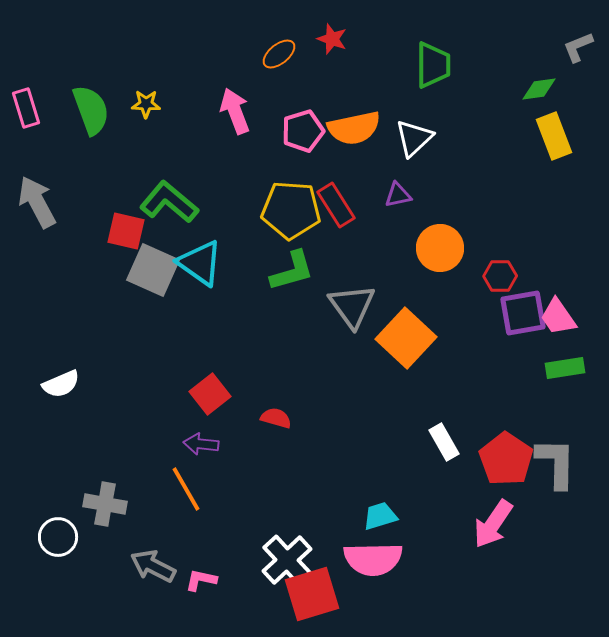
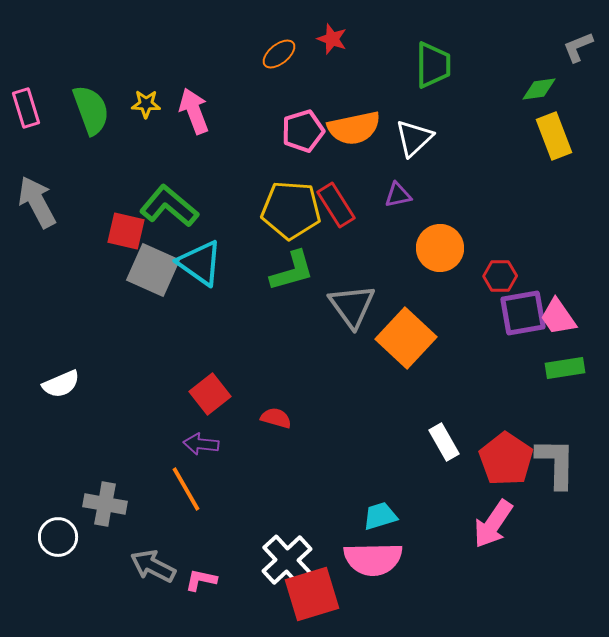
pink arrow at (235, 111): moved 41 px left
green L-shape at (169, 202): moved 4 px down
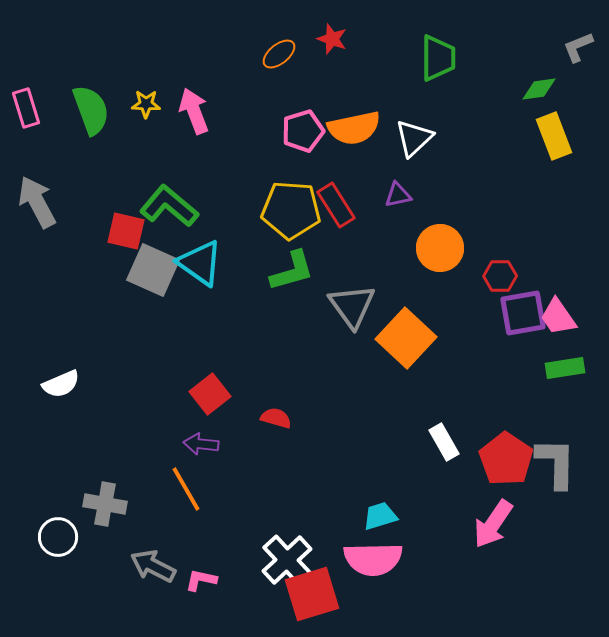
green trapezoid at (433, 65): moved 5 px right, 7 px up
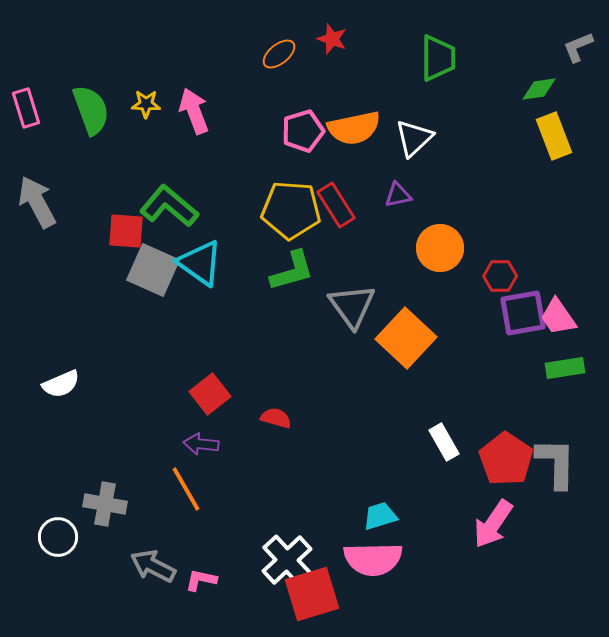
red square at (126, 231): rotated 9 degrees counterclockwise
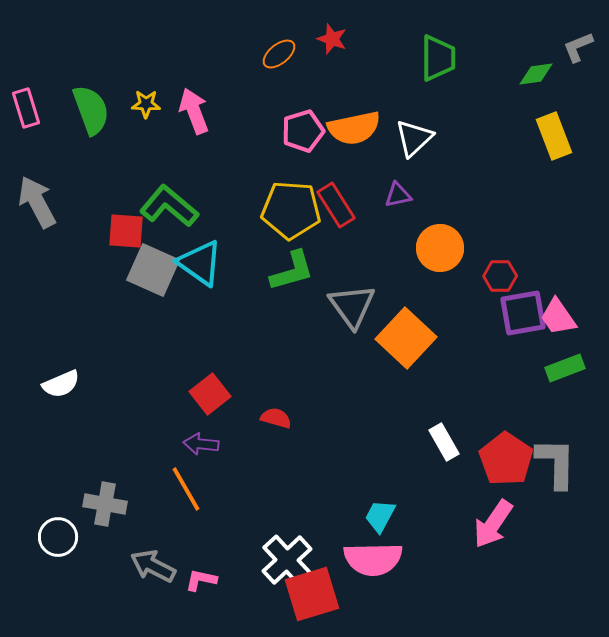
green diamond at (539, 89): moved 3 px left, 15 px up
green rectangle at (565, 368): rotated 12 degrees counterclockwise
cyan trapezoid at (380, 516): rotated 45 degrees counterclockwise
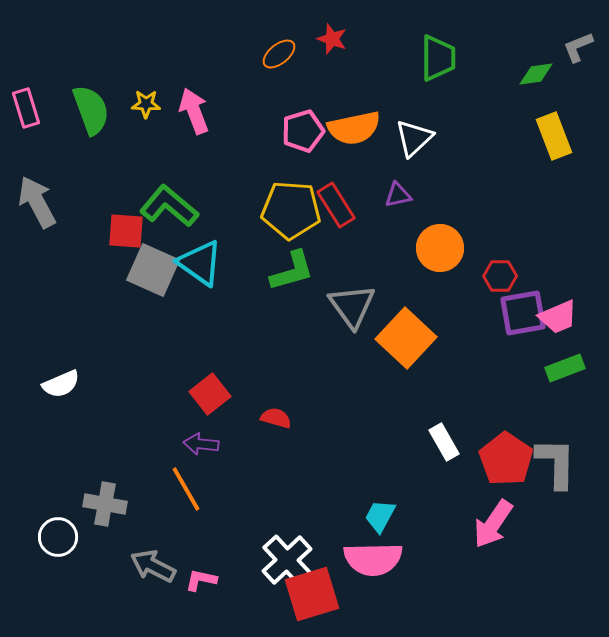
pink trapezoid at (558, 317): rotated 78 degrees counterclockwise
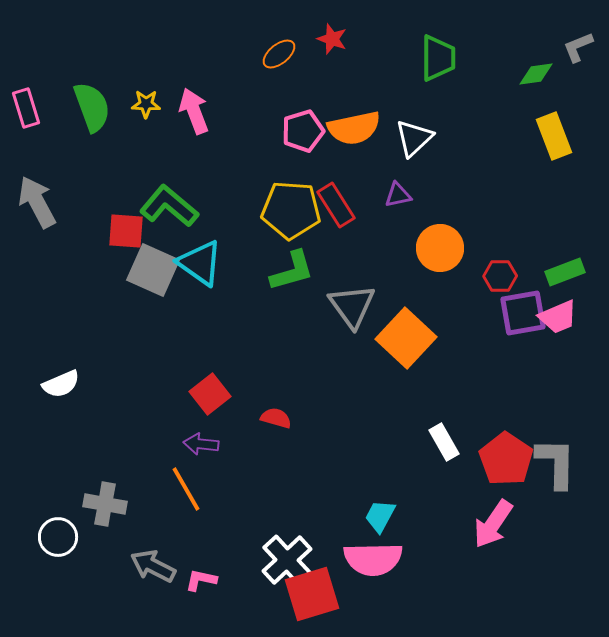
green semicircle at (91, 110): moved 1 px right, 3 px up
green rectangle at (565, 368): moved 96 px up
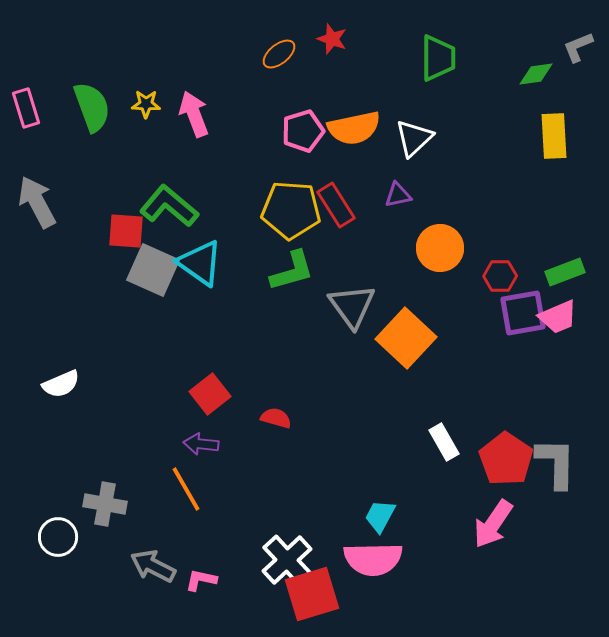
pink arrow at (194, 111): moved 3 px down
yellow rectangle at (554, 136): rotated 18 degrees clockwise
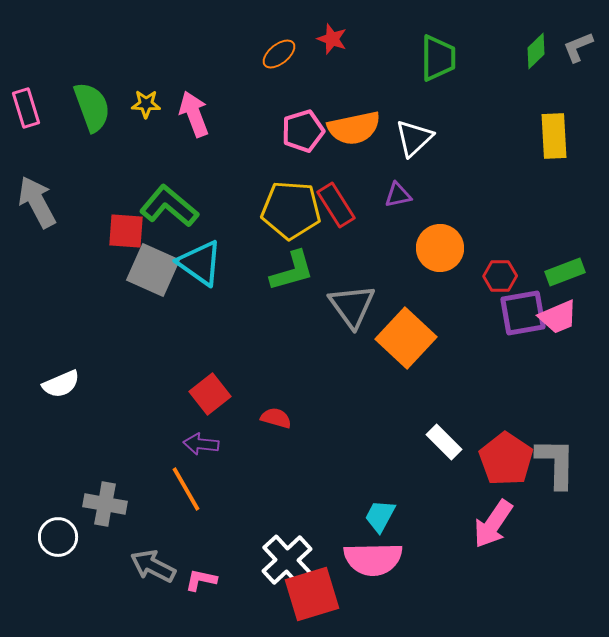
green diamond at (536, 74): moved 23 px up; rotated 36 degrees counterclockwise
white rectangle at (444, 442): rotated 15 degrees counterclockwise
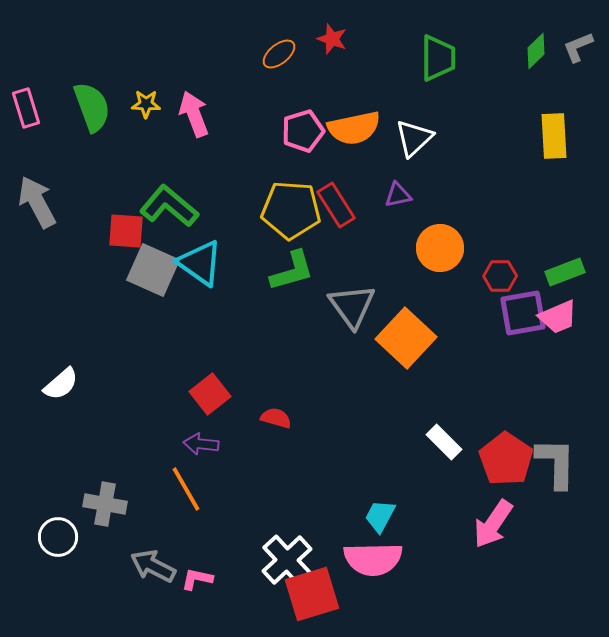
white semicircle at (61, 384): rotated 18 degrees counterclockwise
pink L-shape at (201, 580): moved 4 px left, 1 px up
